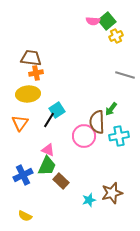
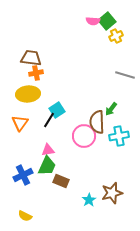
pink triangle: rotated 32 degrees counterclockwise
brown rectangle: rotated 21 degrees counterclockwise
cyan star: rotated 16 degrees counterclockwise
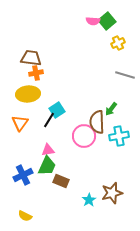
yellow cross: moved 2 px right, 7 px down
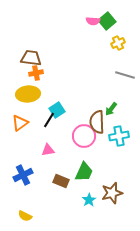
orange triangle: rotated 18 degrees clockwise
green trapezoid: moved 37 px right, 6 px down
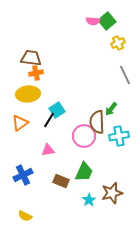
gray line: rotated 48 degrees clockwise
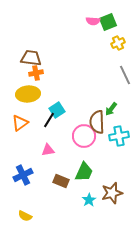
green square: moved 1 px right, 1 px down; rotated 18 degrees clockwise
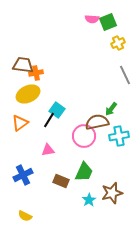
pink semicircle: moved 1 px left, 2 px up
brown trapezoid: moved 8 px left, 7 px down
yellow ellipse: rotated 20 degrees counterclockwise
cyan square: rotated 21 degrees counterclockwise
brown semicircle: rotated 80 degrees clockwise
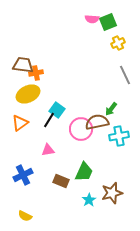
pink circle: moved 3 px left, 7 px up
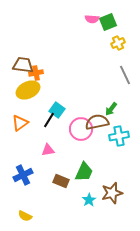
yellow ellipse: moved 4 px up
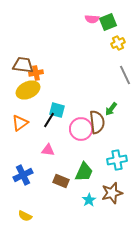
cyan square: rotated 21 degrees counterclockwise
brown semicircle: rotated 95 degrees clockwise
cyan cross: moved 2 px left, 24 px down
pink triangle: rotated 16 degrees clockwise
